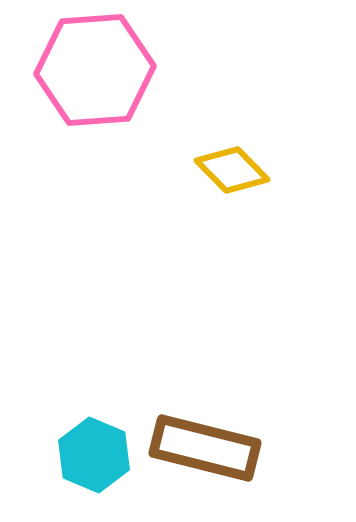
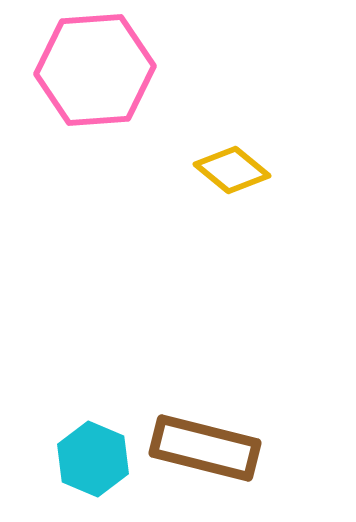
yellow diamond: rotated 6 degrees counterclockwise
cyan hexagon: moved 1 px left, 4 px down
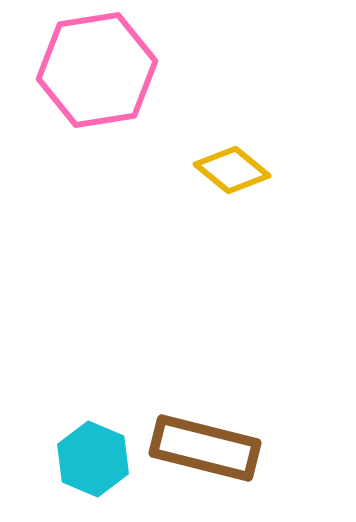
pink hexagon: moved 2 px right; rotated 5 degrees counterclockwise
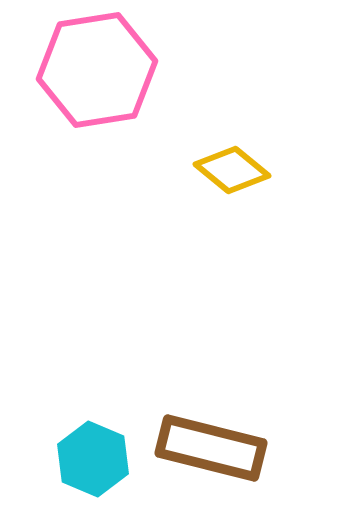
brown rectangle: moved 6 px right
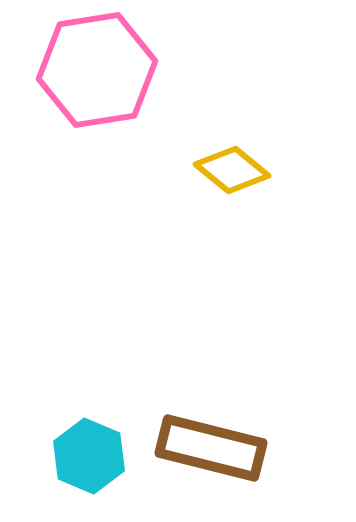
cyan hexagon: moved 4 px left, 3 px up
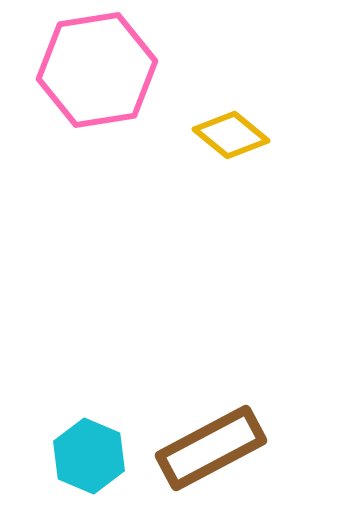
yellow diamond: moved 1 px left, 35 px up
brown rectangle: rotated 42 degrees counterclockwise
